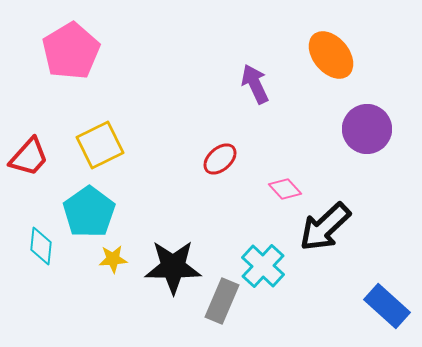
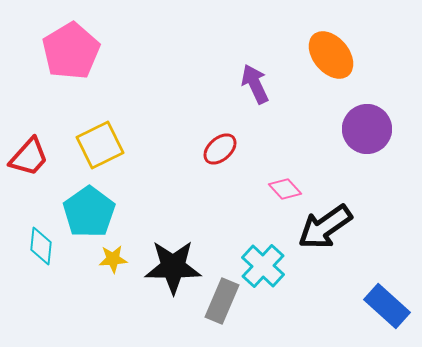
red ellipse: moved 10 px up
black arrow: rotated 8 degrees clockwise
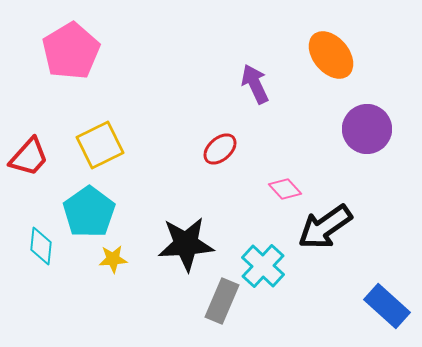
black star: moved 13 px right, 23 px up; rotated 4 degrees counterclockwise
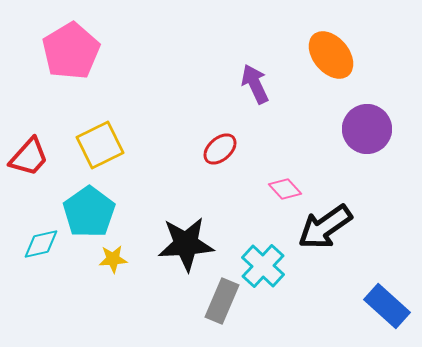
cyan diamond: moved 2 px up; rotated 72 degrees clockwise
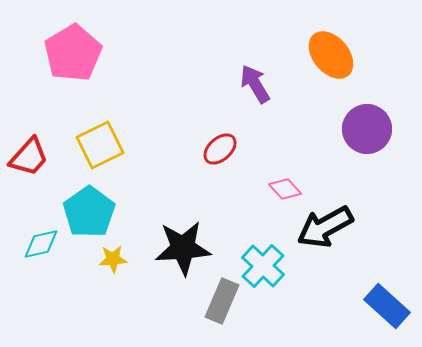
pink pentagon: moved 2 px right, 2 px down
purple arrow: rotated 6 degrees counterclockwise
black arrow: rotated 6 degrees clockwise
black star: moved 3 px left, 4 px down
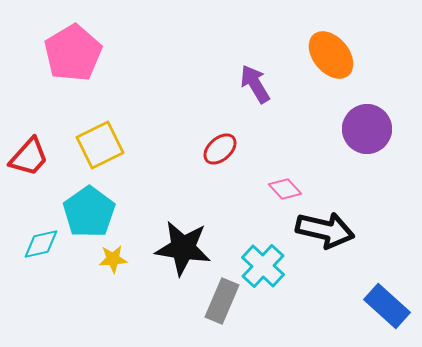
black arrow: moved 3 px down; rotated 138 degrees counterclockwise
black star: rotated 12 degrees clockwise
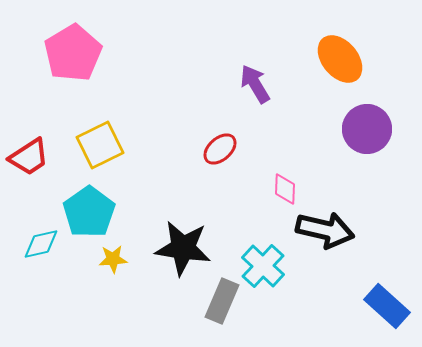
orange ellipse: moved 9 px right, 4 px down
red trapezoid: rotated 15 degrees clockwise
pink diamond: rotated 44 degrees clockwise
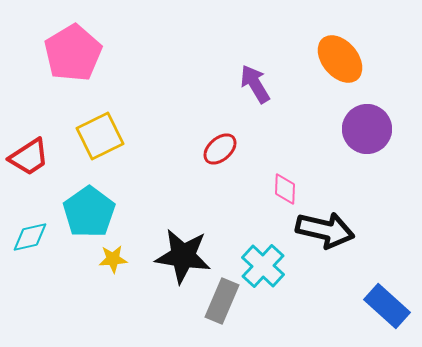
yellow square: moved 9 px up
cyan diamond: moved 11 px left, 7 px up
black star: moved 8 px down
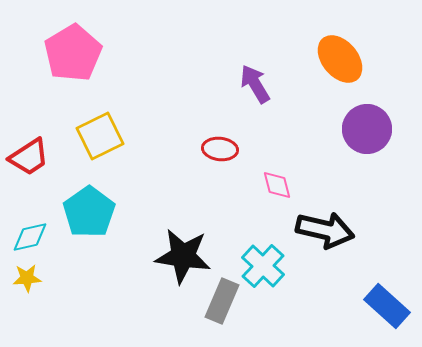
red ellipse: rotated 48 degrees clockwise
pink diamond: moved 8 px left, 4 px up; rotated 16 degrees counterclockwise
yellow star: moved 86 px left, 19 px down
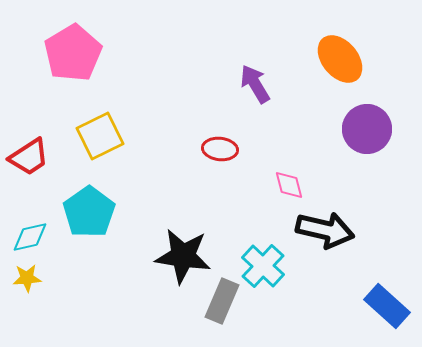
pink diamond: moved 12 px right
